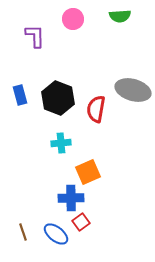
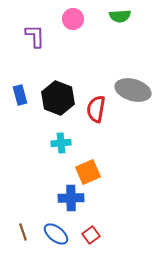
red square: moved 10 px right, 13 px down
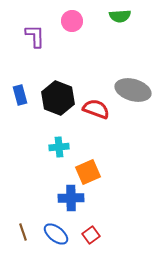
pink circle: moved 1 px left, 2 px down
red semicircle: rotated 100 degrees clockwise
cyan cross: moved 2 px left, 4 px down
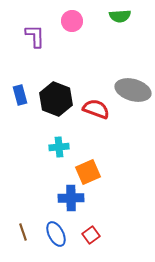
black hexagon: moved 2 px left, 1 px down
blue ellipse: rotated 25 degrees clockwise
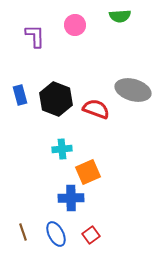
pink circle: moved 3 px right, 4 px down
cyan cross: moved 3 px right, 2 px down
